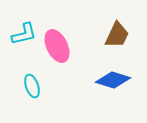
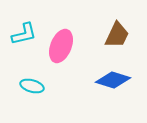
pink ellipse: moved 4 px right; rotated 48 degrees clockwise
cyan ellipse: rotated 55 degrees counterclockwise
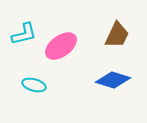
pink ellipse: rotated 32 degrees clockwise
cyan ellipse: moved 2 px right, 1 px up
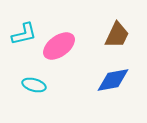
pink ellipse: moved 2 px left
blue diamond: rotated 28 degrees counterclockwise
